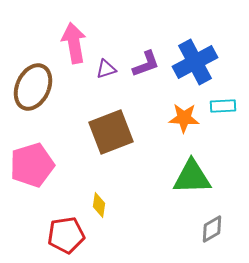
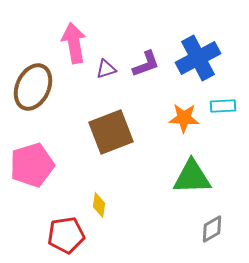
blue cross: moved 3 px right, 4 px up
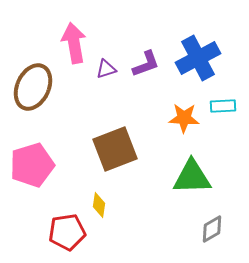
brown square: moved 4 px right, 17 px down
red pentagon: moved 1 px right, 3 px up
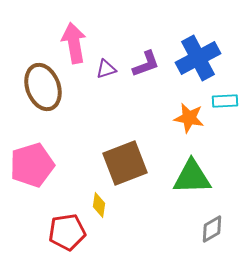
brown ellipse: moved 10 px right; rotated 45 degrees counterclockwise
cyan rectangle: moved 2 px right, 5 px up
orange star: moved 5 px right; rotated 8 degrees clockwise
brown square: moved 10 px right, 14 px down
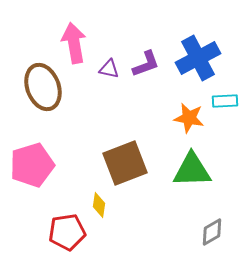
purple triangle: moved 3 px right; rotated 30 degrees clockwise
green triangle: moved 7 px up
gray diamond: moved 3 px down
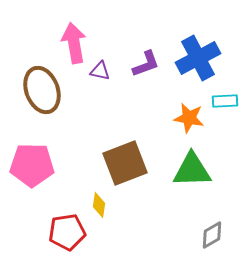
purple triangle: moved 9 px left, 2 px down
brown ellipse: moved 1 px left, 3 px down
pink pentagon: rotated 18 degrees clockwise
gray diamond: moved 3 px down
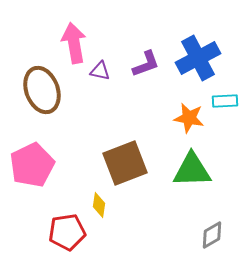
pink pentagon: rotated 27 degrees counterclockwise
